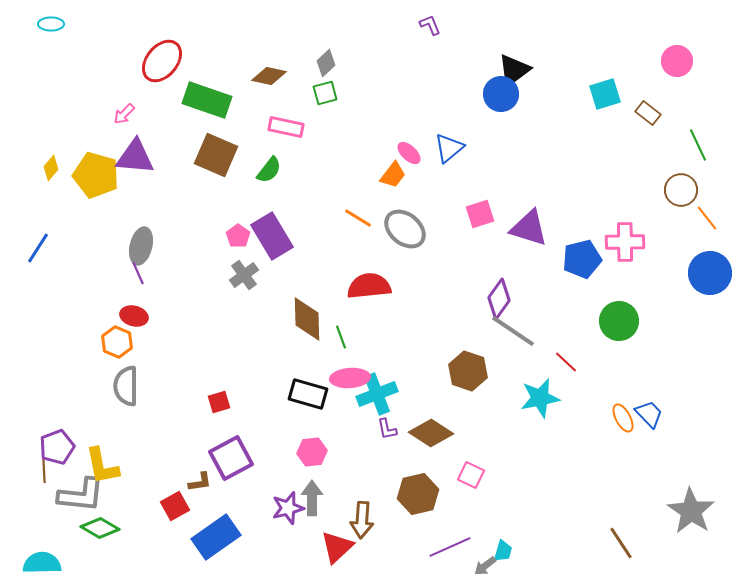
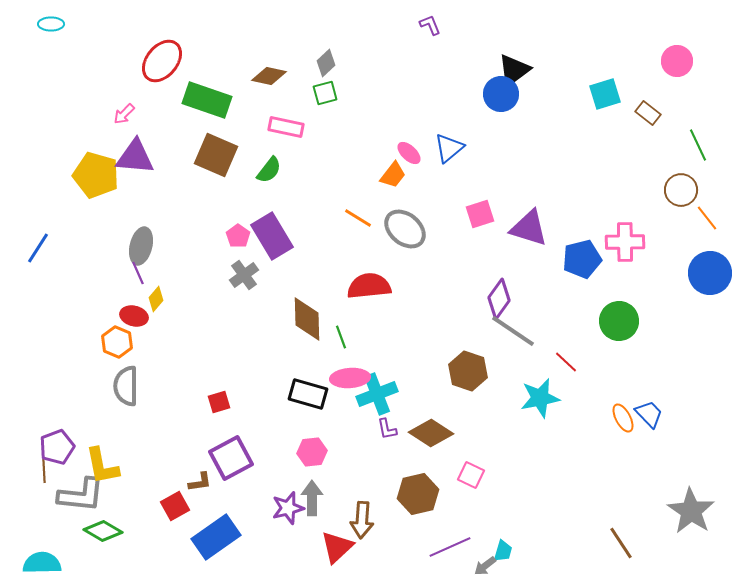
yellow diamond at (51, 168): moved 105 px right, 131 px down
green diamond at (100, 528): moved 3 px right, 3 px down
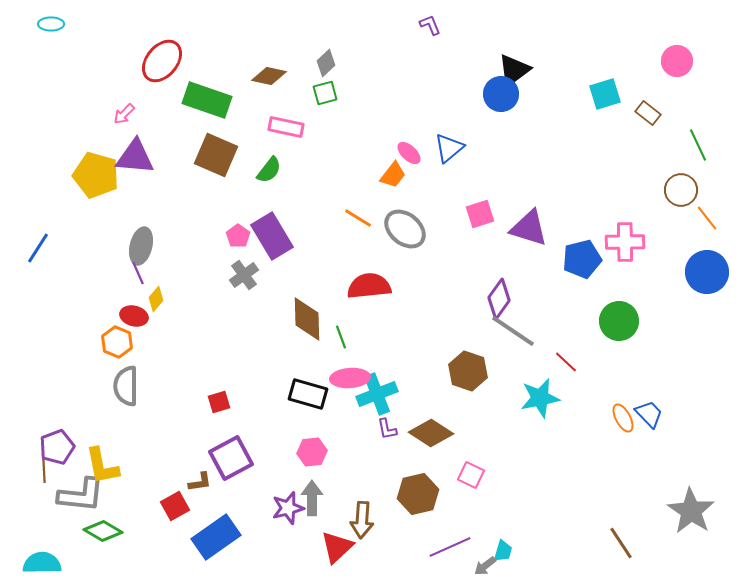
blue circle at (710, 273): moved 3 px left, 1 px up
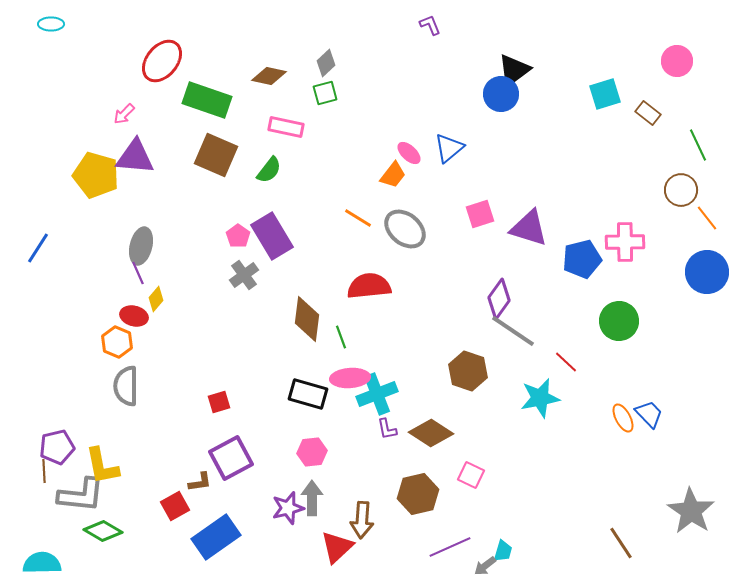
brown diamond at (307, 319): rotated 9 degrees clockwise
purple pentagon at (57, 447): rotated 8 degrees clockwise
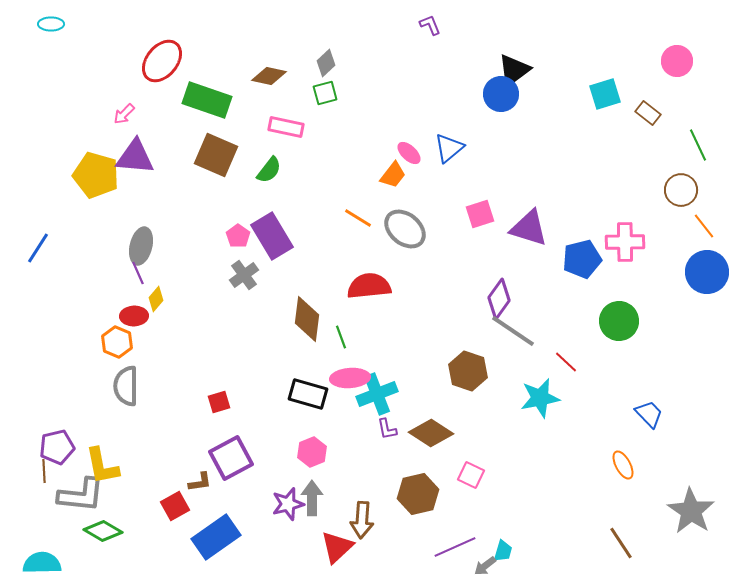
orange line at (707, 218): moved 3 px left, 8 px down
red ellipse at (134, 316): rotated 16 degrees counterclockwise
orange ellipse at (623, 418): moved 47 px down
pink hexagon at (312, 452): rotated 16 degrees counterclockwise
purple star at (288, 508): moved 4 px up
purple line at (450, 547): moved 5 px right
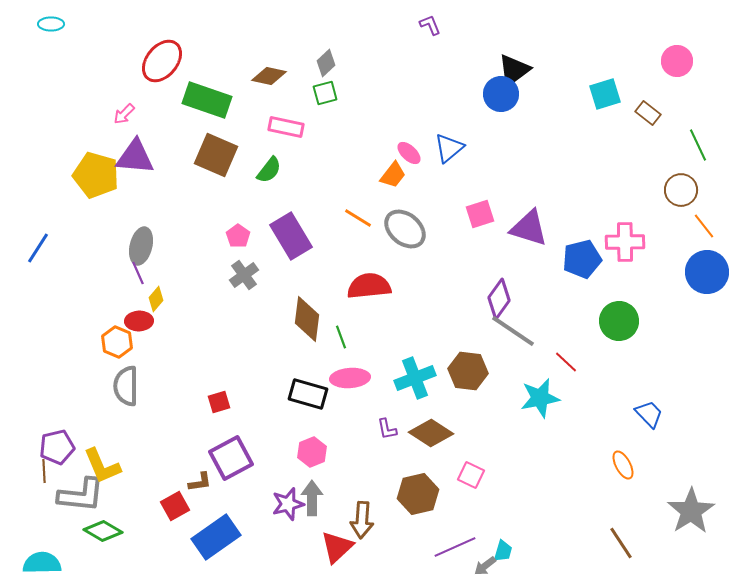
purple rectangle at (272, 236): moved 19 px right
red ellipse at (134, 316): moved 5 px right, 5 px down
brown hexagon at (468, 371): rotated 12 degrees counterclockwise
cyan cross at (377, 394): moved 38 px right, 16 px up
yellow L-shape at (102, 466): rotated 12 degrees counterclockwise
gray star at (691, 511): rotated 6 degrees clockwise
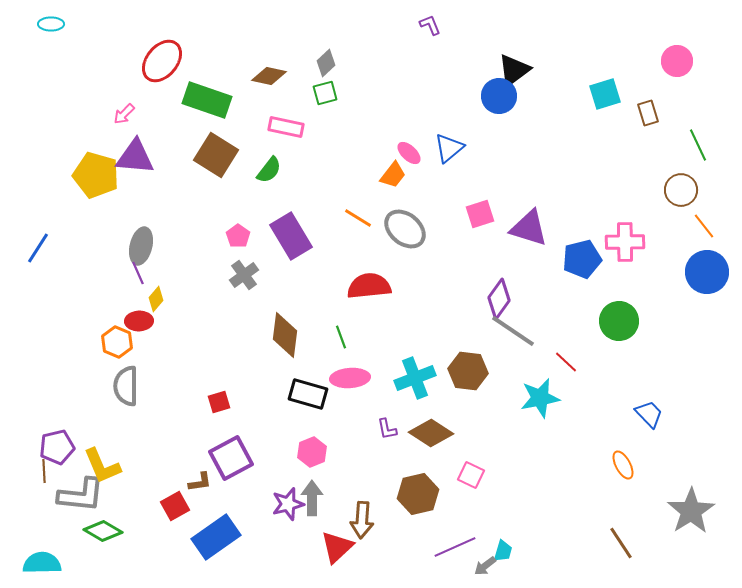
blue circle at (501, 94): moved 2 px left, 2 px down
brown rectangle at (648, 113): rotated 35 degrees clockwise
brown square at (216, 155): rotated 9 degrees clockwise
brown diamond at (307, 319): moved 22 px left, 16 px down
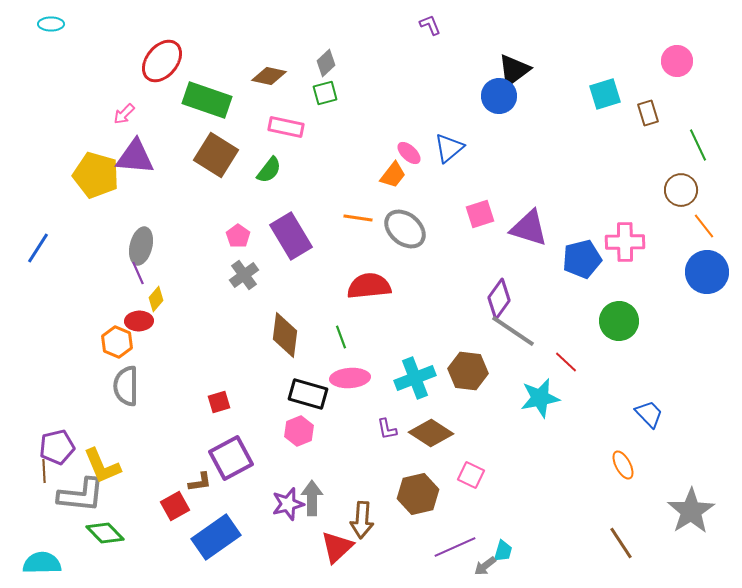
orange line at (358, 218): rotated 24 degrees counterclockwise
pink hexagon at (312, 452): moved 13 px left, 21 px up
green diamond at (103, 531): moved 2 px right, 2 px down; rotated 15 degrees clockwise
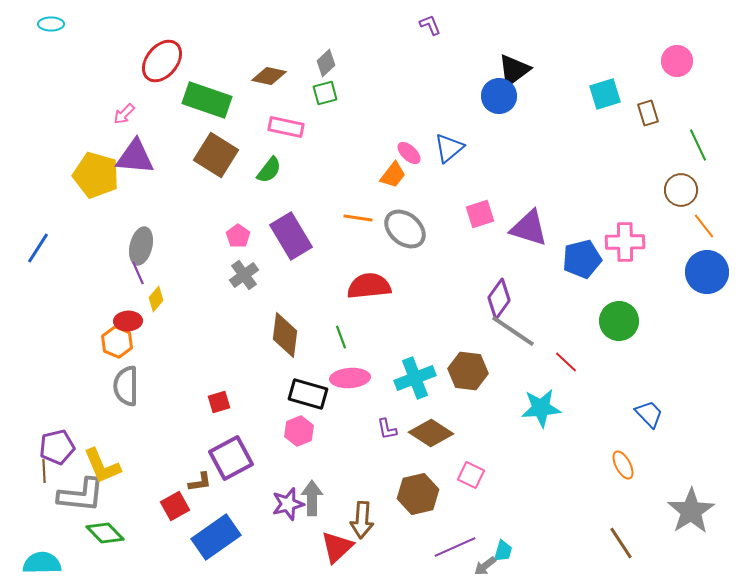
red ellipse at (139, 321): moved 11 px left
cyan star at (540, 398): moved 1 px right, 10 px down; rotated 6 degrees clockwise
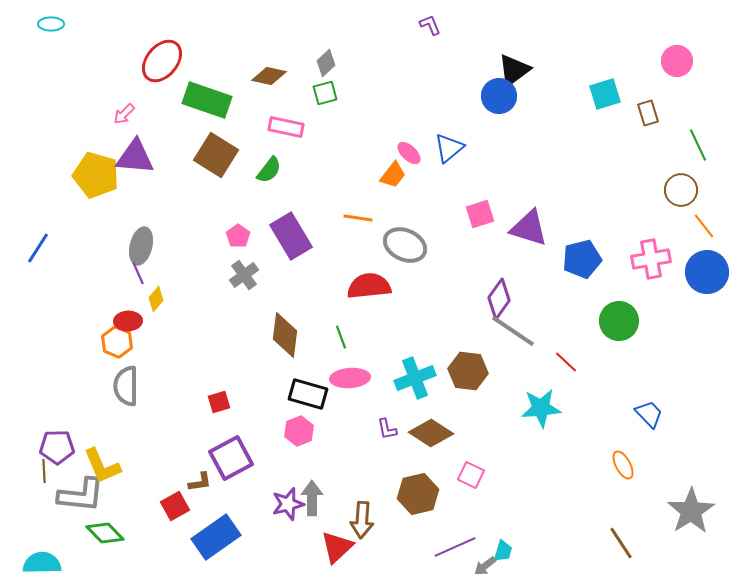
gray ellipse at (405, 229): moved 16 px down; rotated 15 degrees counterclockwise
pink cross at (625, 242): moved 26 px right, 17 px down; rotated 9 degrees counterclockwise
purple pentagon at (57, 447): rotated 12 degrees clockwise
